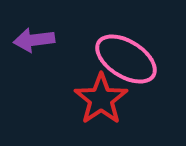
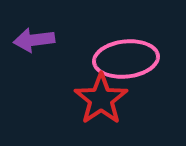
pink ellipse: rotated 38 degrees counterclockwise
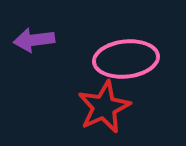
red star: moved 3 px right, 8 px down; rotated 10 degrees clockwise
